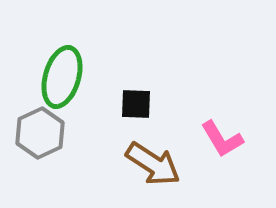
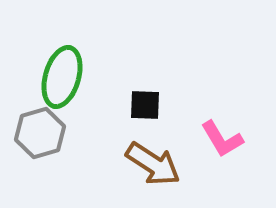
black square: moved 9 px right, 1 px down
gray hexagon: rotated 9 degrees clockwise
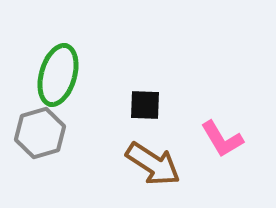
green ellipse: moved 4 px left, 2 px up
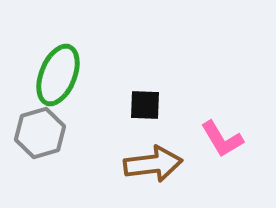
green ellipse: rotated 6 degrees clockwise
brown arrow: rotated 40 degrees counterclockwise
